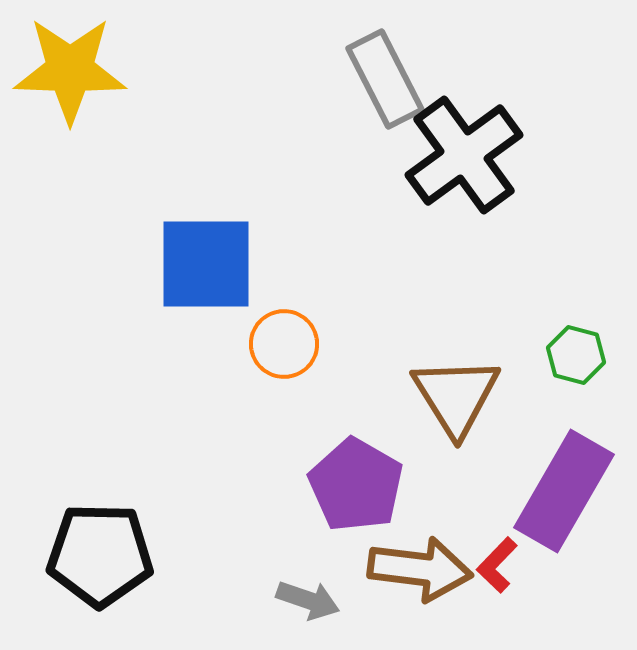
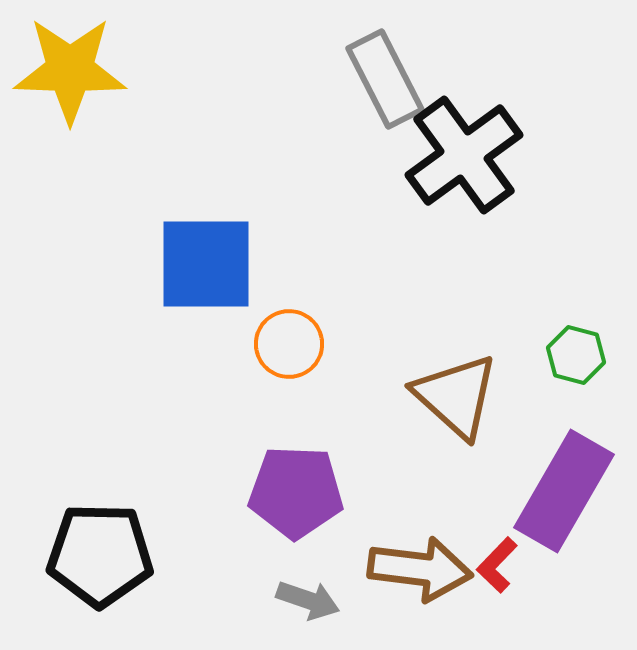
orange circle: moved 5 px right
brown triangle: rotated 16 degrees counterclockwise
purple pentagon: moved 60 px left, 7 px down; rotated 28 degrees counterclockwise
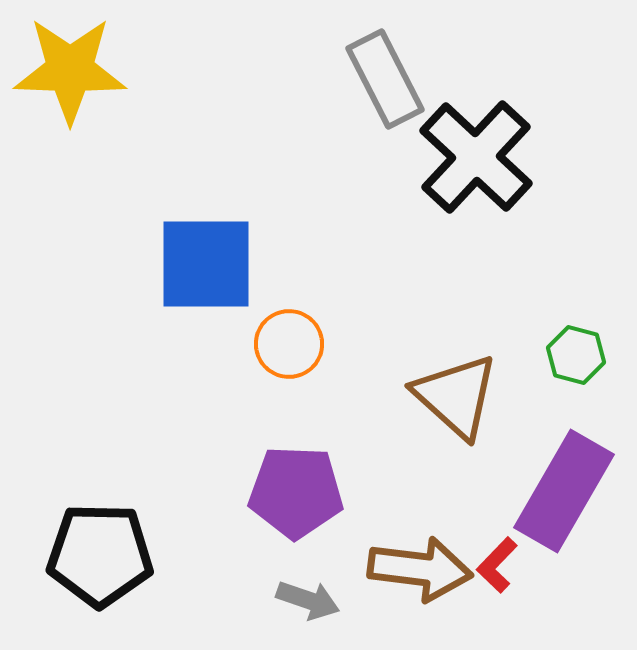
black cross: moved 12 px right, 2 px down; rotated 11 degrees counterclockwise
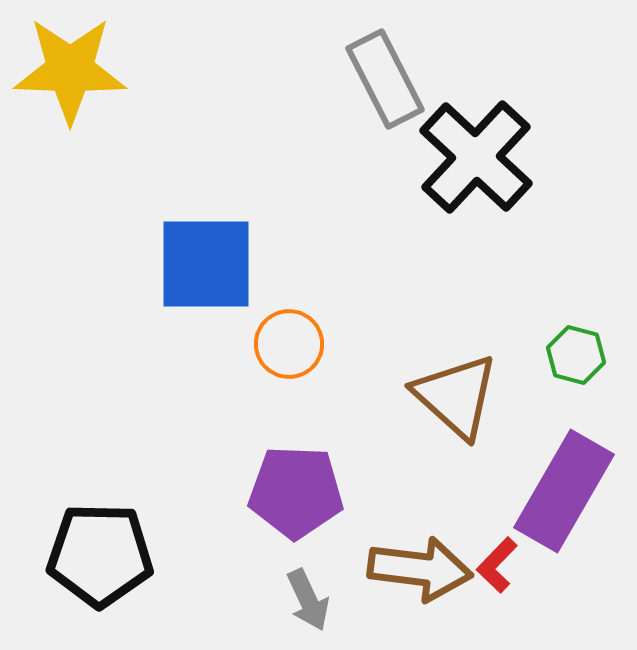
gray arrow: rotated 46 degrees clockwise
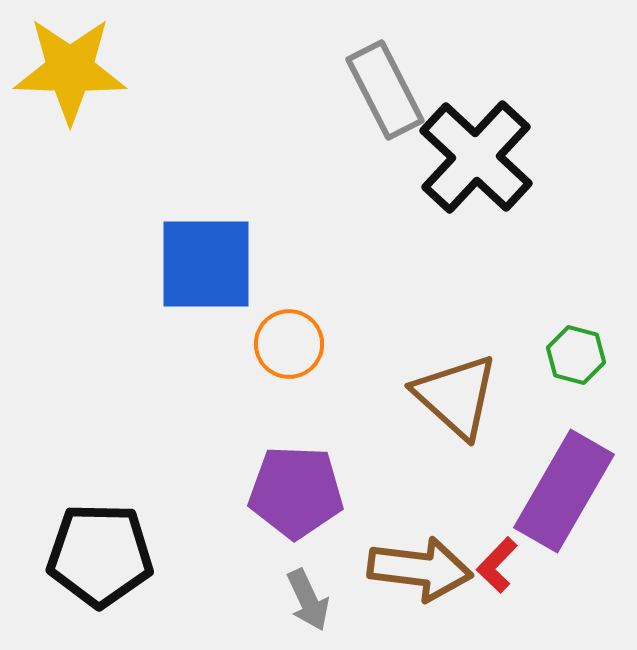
gray rectangle: moved 11 px down
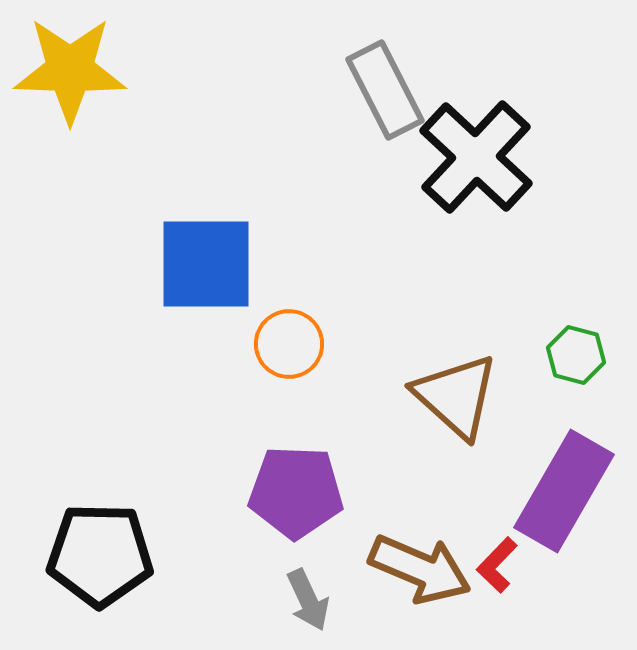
brown arrow: rotated 16 degrees clockwise
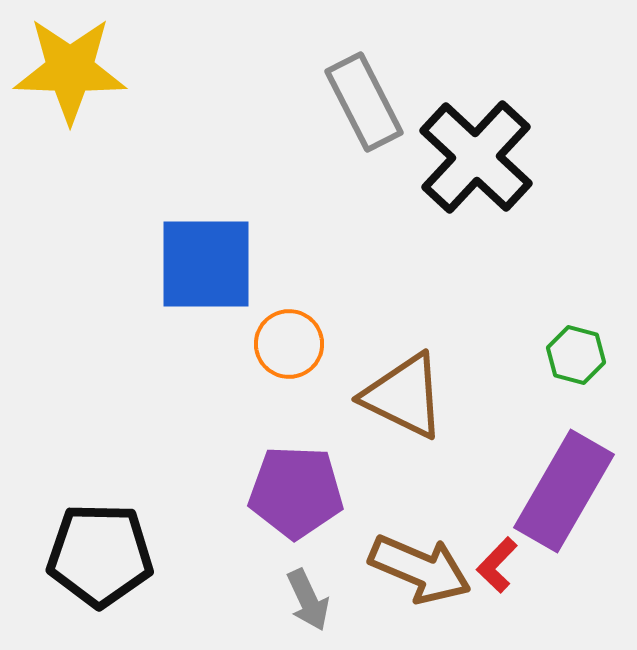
gray rectangle: moved 21 px left, 12 px down
brown triangle: moved 52 px left; rotated 16 degrees counterclockwise
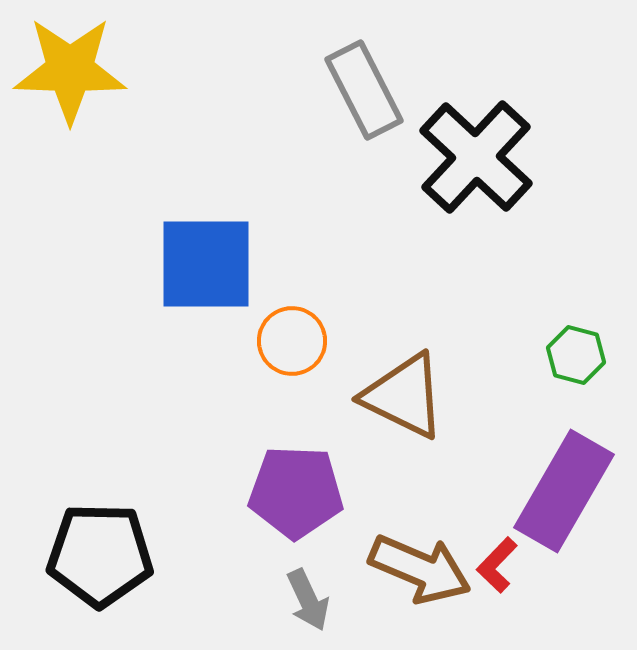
gray rectangle: moved 12 px up
orange circle: moved 3 px right, 3 px up
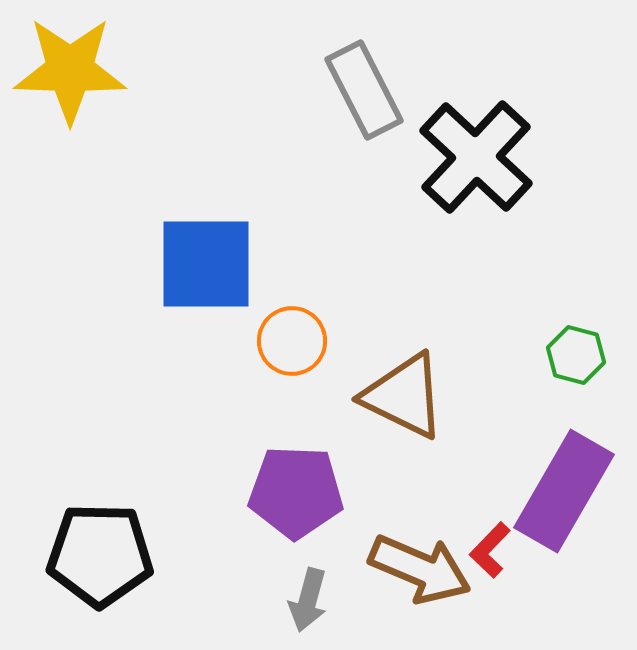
red L-shape: moved 7 px left, 15 px up
gray arrow: rotated 40 degrees clockwise
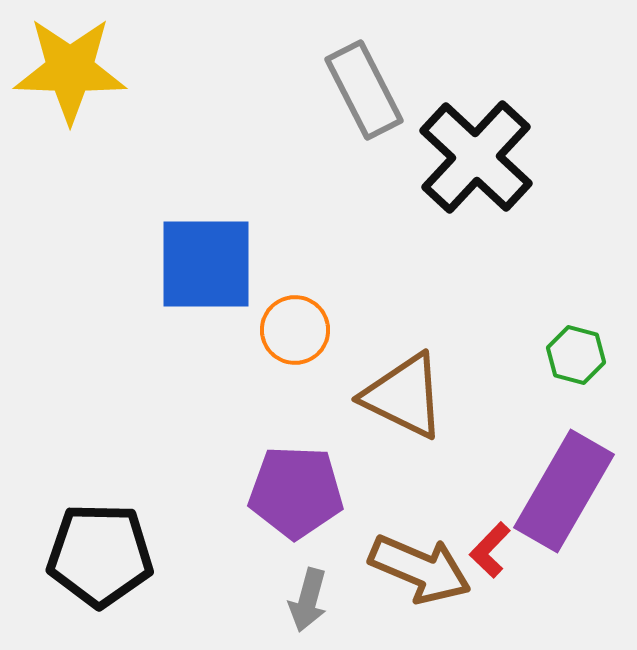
orange circle: moved 3 px right, 11 px up
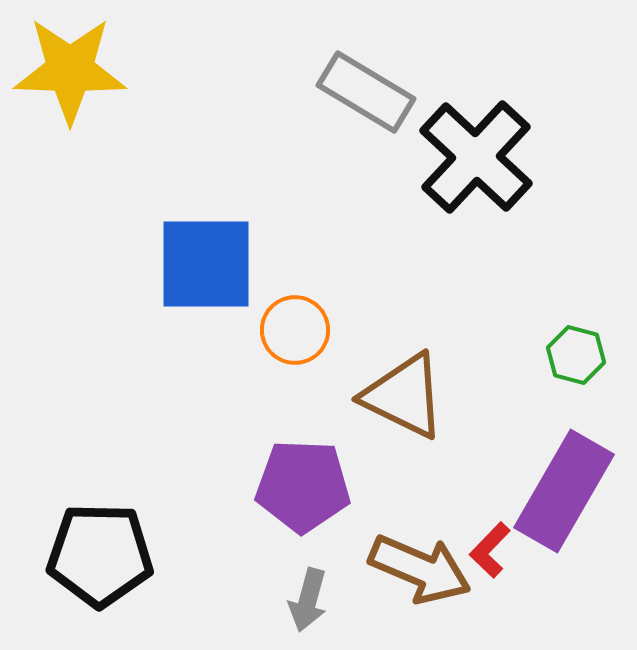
gray rectangle: moved 2 px right, 2 px down; rotated 32 degrees counterclockwise
purple pentagon: moved 7 px right, 6 px up
